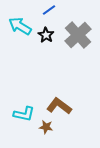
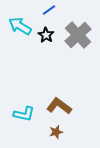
brown star: moved 10 px right, 5 px down; rotated 24 degrees counterclockwise
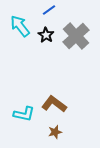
cyan arrow: rotated 20 degrees clockwise
gray cross: moved 2 px left, 1 px down
brown L-shape: moved 5 px left, 2 px up
brown star: moved 1 px left
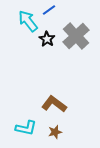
cyan arrow: moved 8 px right, 5 px up
black star: moved 1 px right, 4 px down
cyan L-shape: moved 2 px right, 14 px down
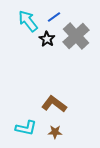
blue line: moved 5 px right, 7 px down
brown star: rotated 16 degrees clockwise
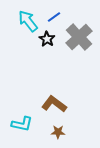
gray cross: moved 3 px right, 1 px down
cyan L-shape: moved 4 px left, 4 px up
brown star: moved 3 px right
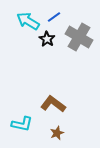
cyan arrow: rotated 20 degrees counterclockwise
gray cross: rotated 16 degrees counterclockwise
brown L-shape: moved 1 px left
brown star: moved 1 px left, 1 px down; rotated 24 degrees counterclockwise
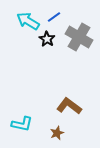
brown L-shape: moved 16 px right, 2 px down
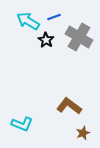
blue line: rotated 16 degrees clockwise
black star: moved 1 px left, 1 px down
cyan L-shape: rotated 10 degrees clockwise
brown star: moved 26 px right
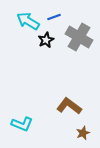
black star: rotated 14 degrees clockwise
